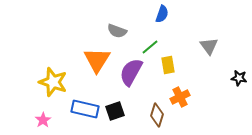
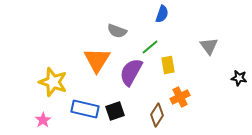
brown diamond: rotated 15 degrees clockwise
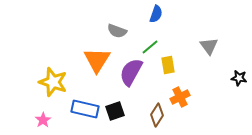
blue semicircle: moved 6 px left
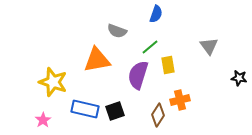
orange triangle: rotated 48 degrees clockwise
purple semicircle: moved 7 px right, 3 px down; rotated 12 degrees counterclockwise
orange cross: moved 3 px down; rotated 12 degrees clockwise
brown diamond: moved 1 px right
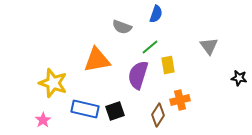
gray semicircle: moved 5 px right, 4 px up
yellow star: moved 1 px down
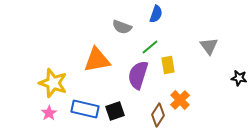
orange cross: rotated 30 degrees counterclockwise
pink star: moved 6 px right, 7 px up
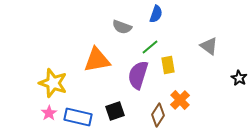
gray triangle: rotated 18 degrees counterclockwise
black star: rotated 21 degrees clockwise
blue rectangle: moved 7 px left, 8 px down
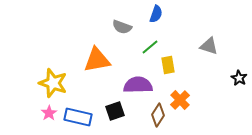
gray triangle: rotated 18 degrees counterclockwise
purple semicircle: moved 10 px down; rotated 72 degrees clockwise
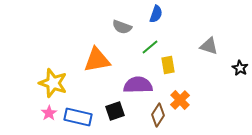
black star: moved 1 px right, 10 px up
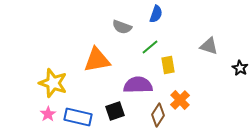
pink star: moved 1 px left, 1 px down
